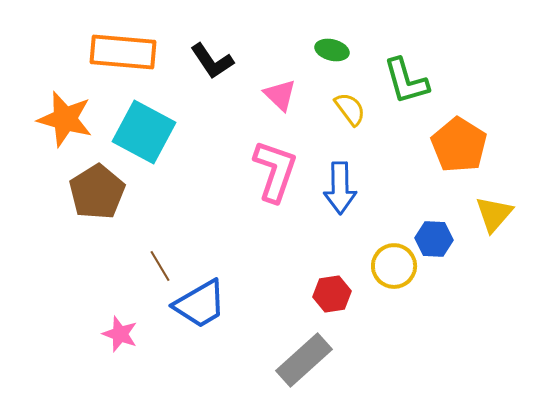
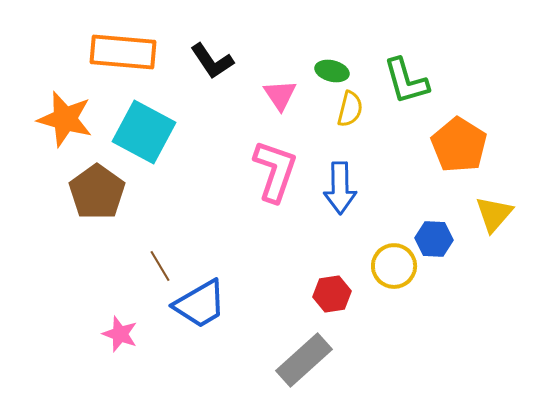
green ellipse: moved 21 px down
pink triangle: rotated 12 degrees clockwise
yellow semicircle: rotated 51 degrees clockwise
brown pentagon: rotated 4 degrees counterclockwise
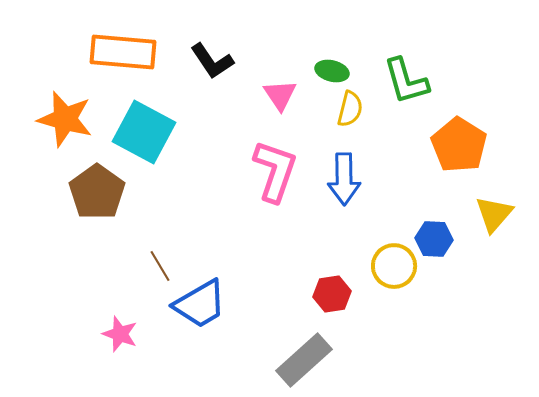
blue arrow: moved 4 px right, 9 px up
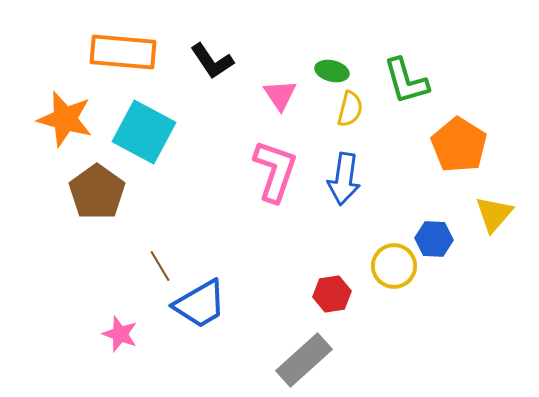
blue arrow: rotated 9 degrees clockwise
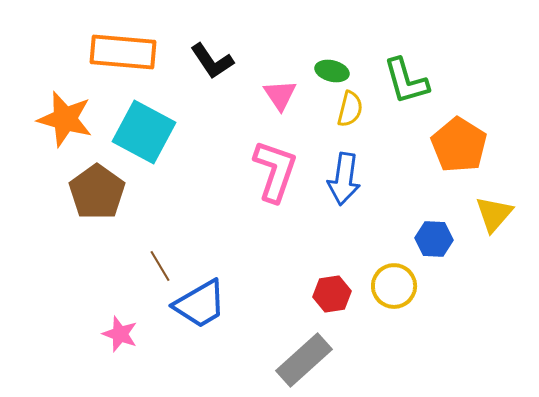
yellow circle: moved 20 px down
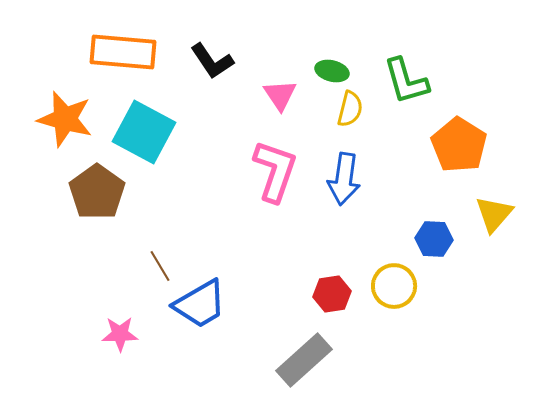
pink star: rotated 21 degrees counterclockwise
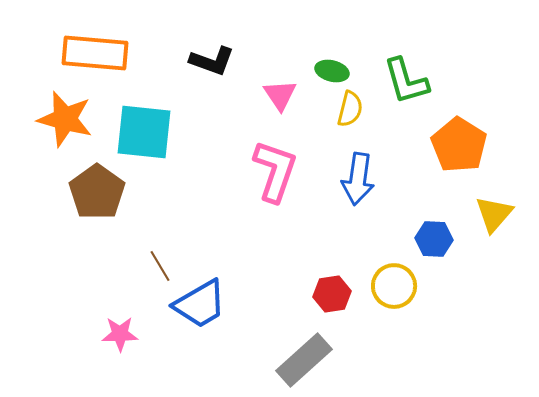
orange rectangle: moved 28 px left, 1 px down
black L-shape: rotated 36 degrees counterclockwise
cyan square: rotated 22 degrees counterclockwise
blue arrow: moved 14 px right
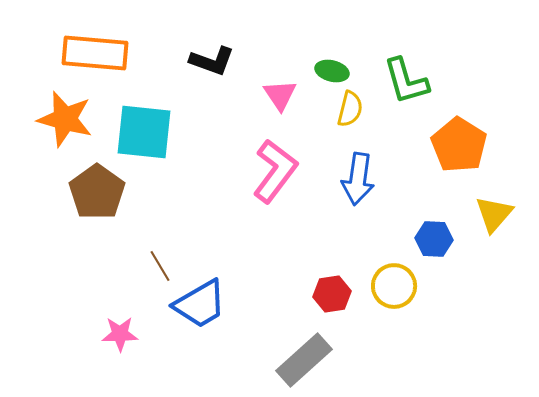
pink L-shape: rotated 18 degrees clockwise
